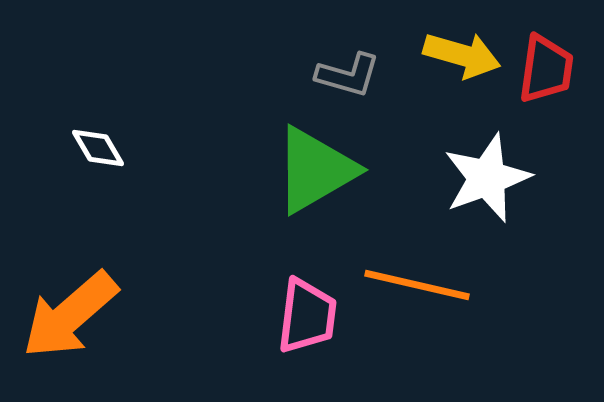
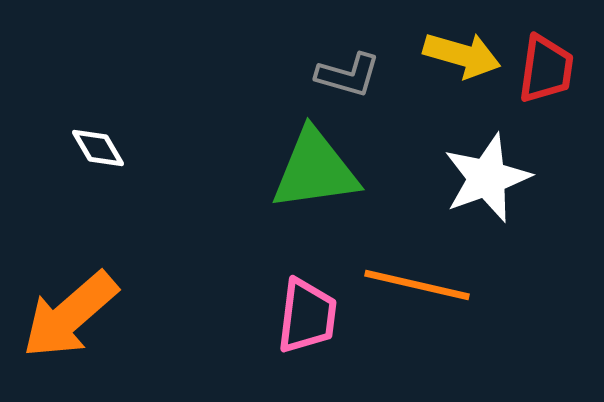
green triangle: rotated 22 degrees clockwise
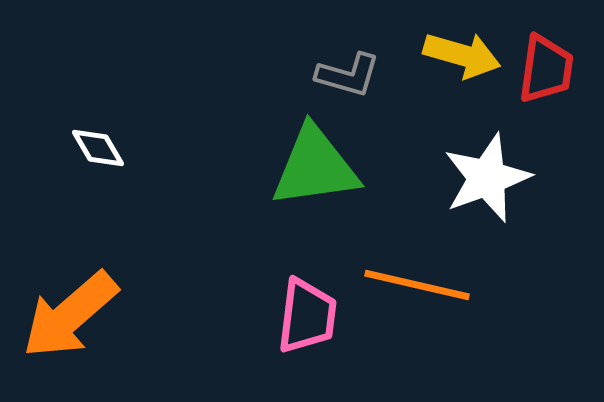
green triangle: moved 3 px up
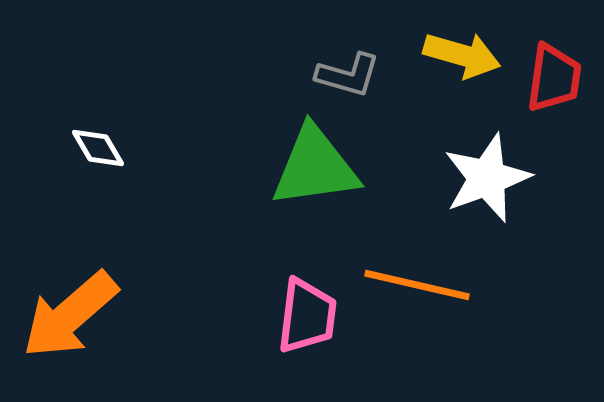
red trapezoid: moved 8 px right, 9 px down
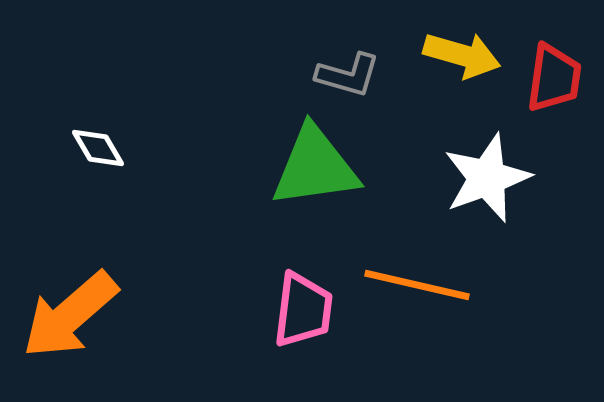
pink trapezoid: moved 4 px left, 6 px up
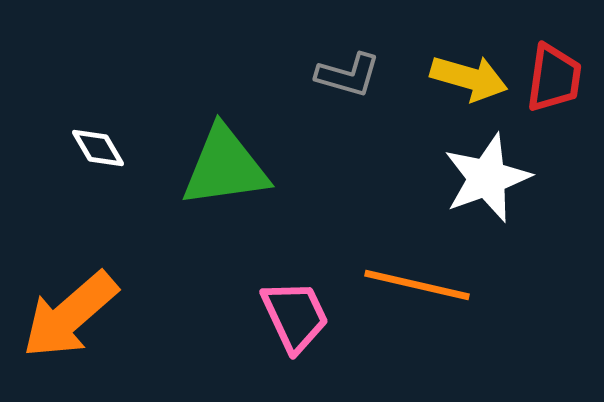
yellow arrow: moved 7 px right, 23 px down
green triangle: moved 90 px left
pink trapezoid: moved 8 px left, 6 px down; rotated 32 degrees counterclockwise
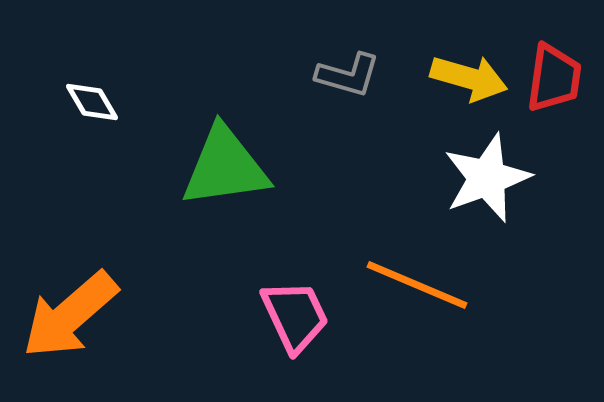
white diamond: moved 6 px left, 46 px up
orange line: rotated 10 degrees clockwise
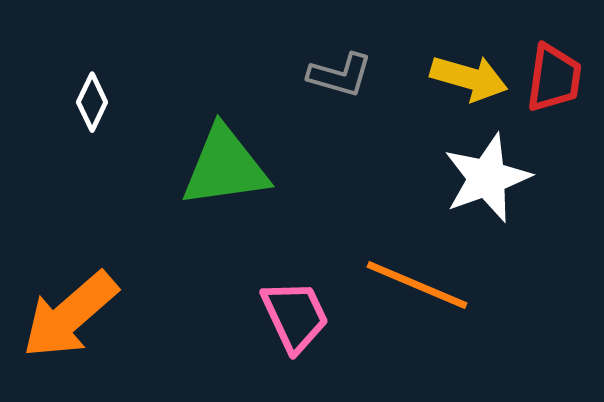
gray L-shape: moved 8 px left
white diamond: rotated 56 degrees clockwise
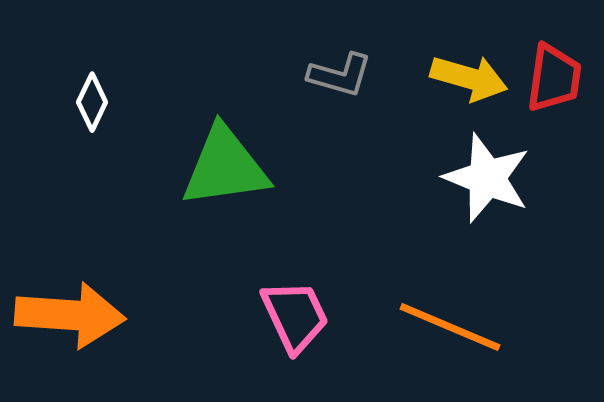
white star: rotated 30 degrees counterclockwise
orange line: moved 33 px right, 42 px down
orange arrow: rotated 135 degrees counterclockwise
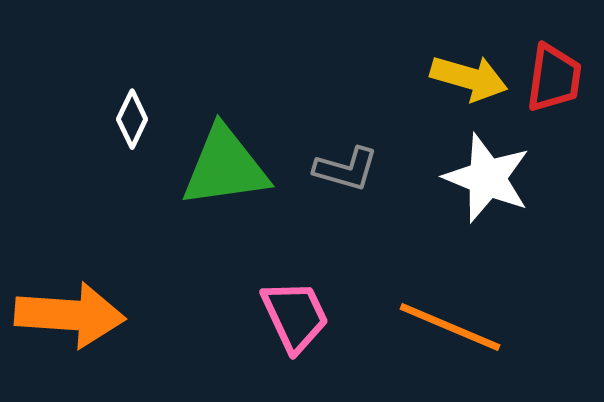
gray L-shape: moved 6 px right, 94 px down
white diamond: moved 40 px right, 17 px down
